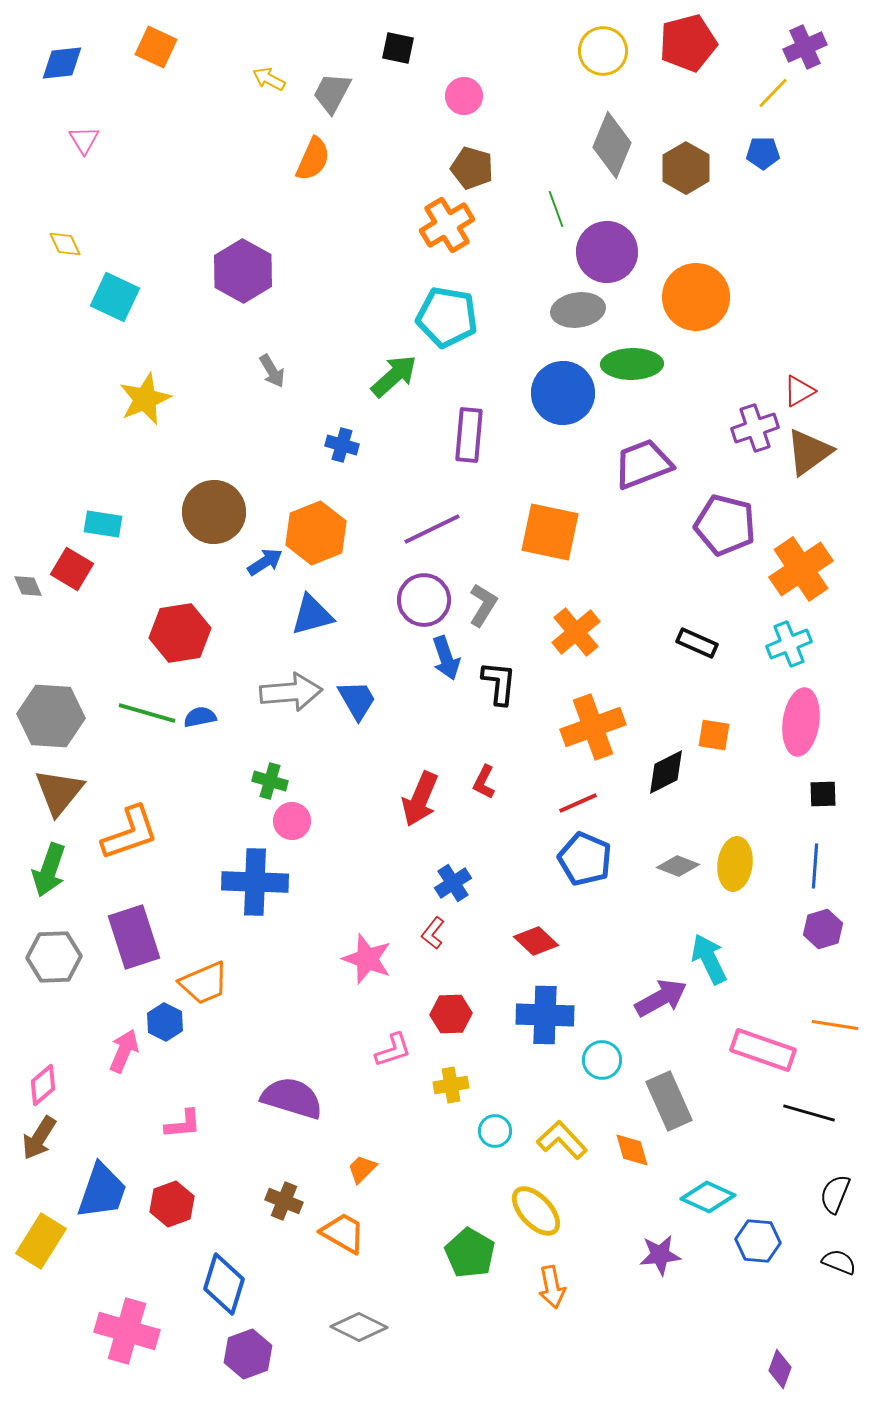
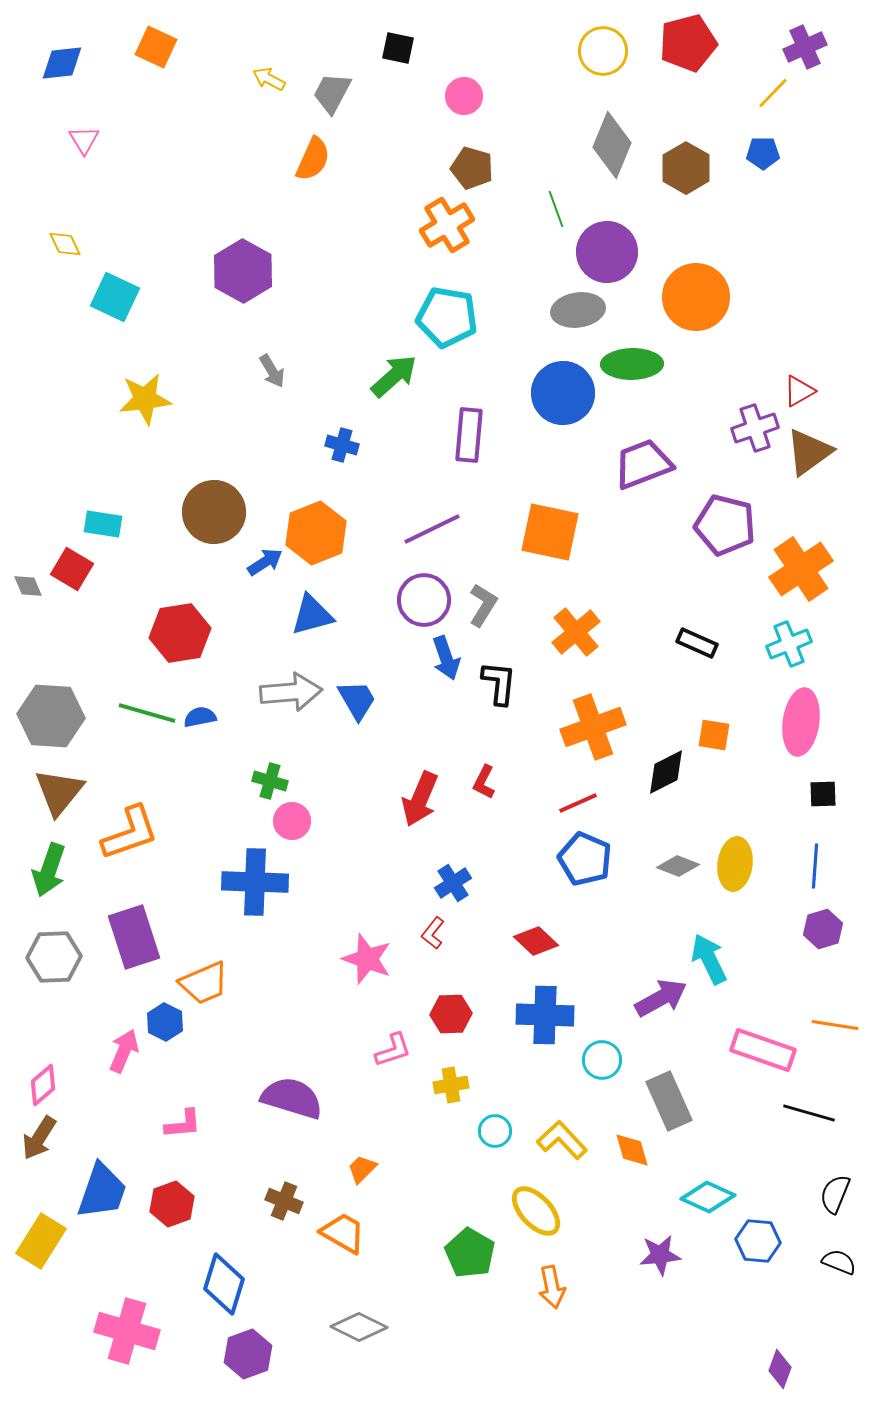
yellow star at (145, 399): rotated 16 degrees clockwise
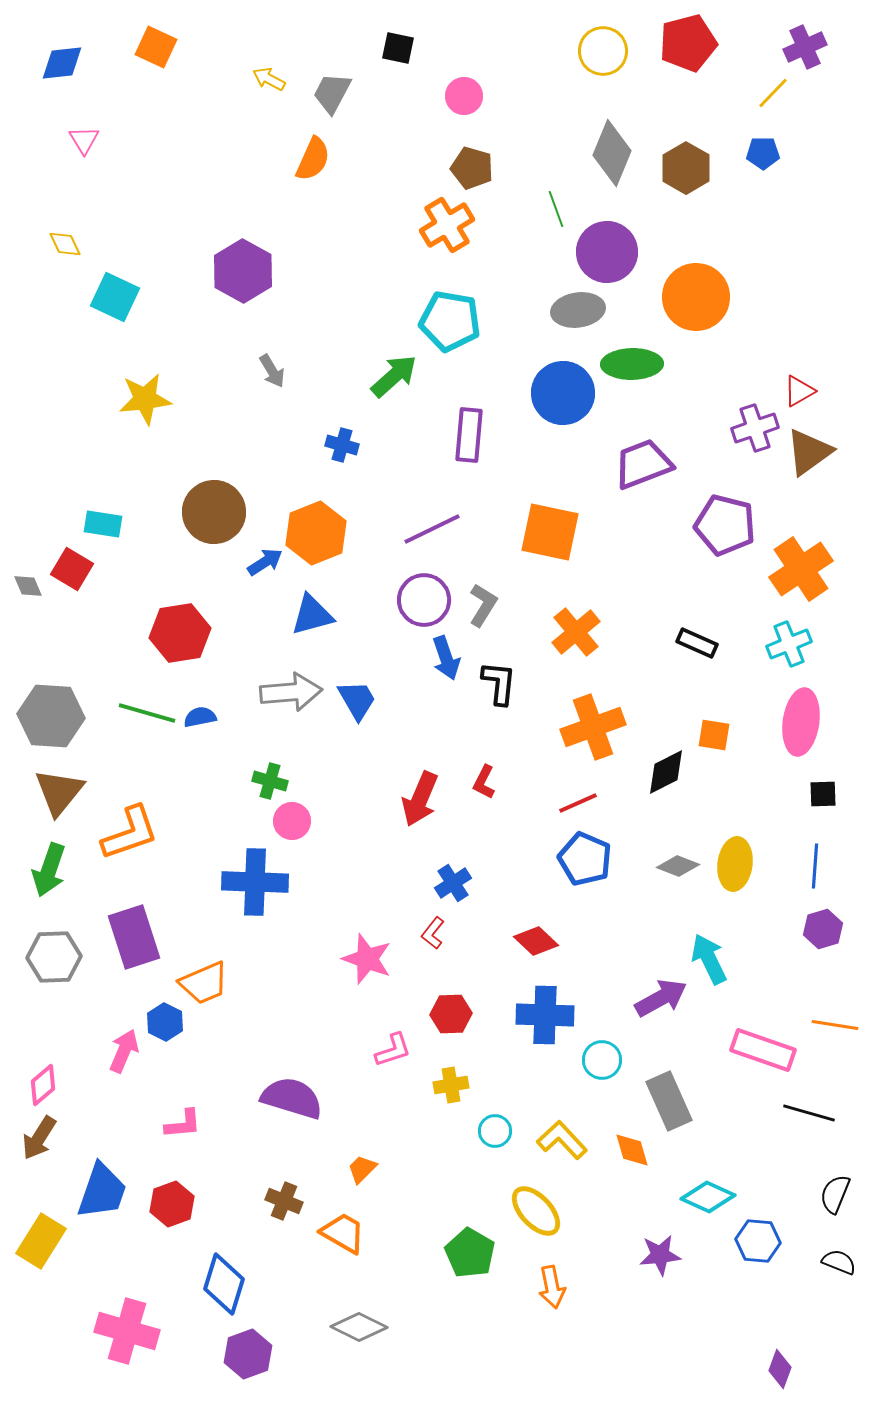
gray diamond at (612, 145): moved 8 px down
cyan pentagon at (447, 317): moved 3 px right, 4 px down
